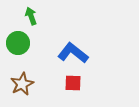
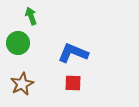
blue L-shape: rotated 16 degrees counterclockwise
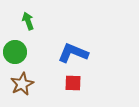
green arrow: moved 3 px left, 5 px down
green circle: moved 3 px left, 9 px down
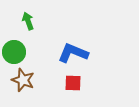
green circle: moved 1 px left
brown star: moved 1 px right, 4 px up; rotated 25 degrees counterclockwise
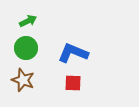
green arrow: rotated 84 degrees clockwise
green circle: moved 12 px right, 4 px up
